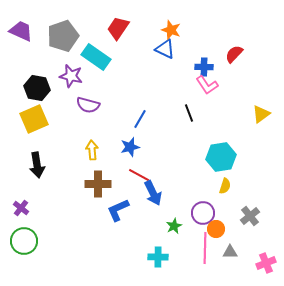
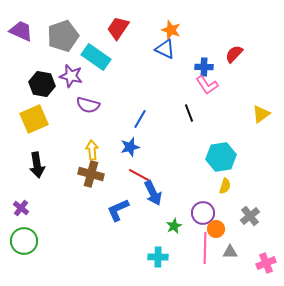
black hexagon: moved 5 px right, 4 px up
brown cross: moved 7 px left, 10 px up; rotated 15 degrees clockwise
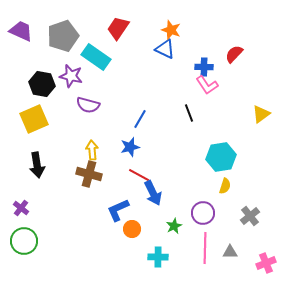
brown cross: moved 2 px left
orange circle: moved 84 px left
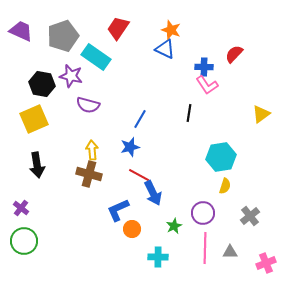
black line: rotated 30 degrees clockwise
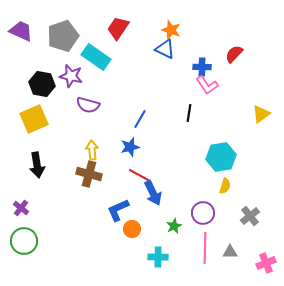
blue cross: moved 2 px left
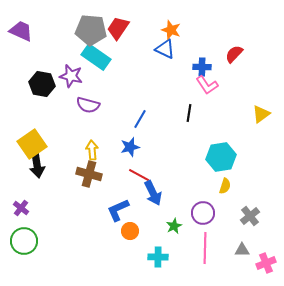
gray pentagon: moved 28 px right, 6 px up; rotated 24 degrees clockwise
yellow square: moved 2 px left, 25 px down; rotated 12 degrees counterclockwise
orange circle: moved 2 px left, 2 px down
gray triangle: moved 12 px right, 2 px up
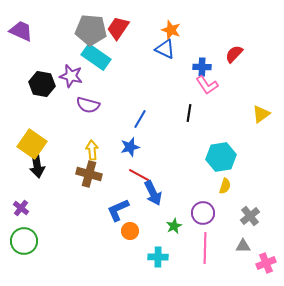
yellow square: rotated 20 degrees counterclockwise
gray triangle: moved 1 px right, 4 px up
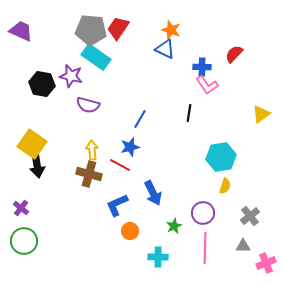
red line: moved 19 px left, 10 px up
blue L-shape: moved 1 px left, 5 px up
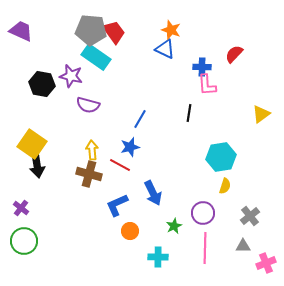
red trapezoid: moved 4 px left, 4 px down; rotated 110 degrees clockwise
pink L-shape: rotated 30 degrees clockwise
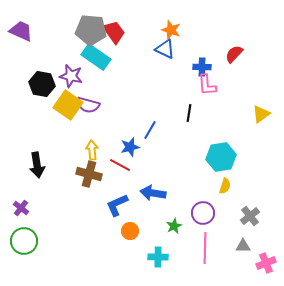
blue line: moved 10 px right, 11 px down
yellow square: moved 36 px right, 39 px up
blue arrow: rotated 125 degrees clockwise
